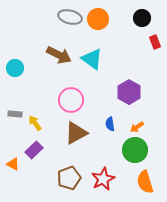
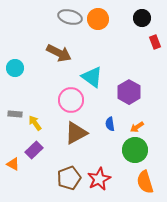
brown arrow: moved 2 px up
cyan triangle: moved 18 px down
red star: moved 4 px left
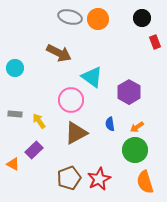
yellow arrow: moved 4 px right, 2 px up
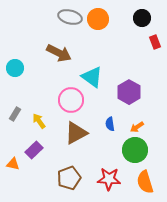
gray rectangle: rotated 64 degrees counterclockwise
orange triangle: rotated 16 degrees counterclockwise
red star: moved 10 px right; rotated 30 degrees clockwise
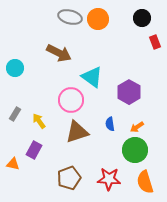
brown triangle: moved 1 px right, 1 px up; rotated 10 degrees clockwise
purple rectangle: rotated 18 degrees counterclockwise
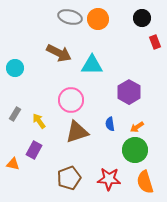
cyan triangle: moved 12 px up; rotated 35 degrees counterclockwise
